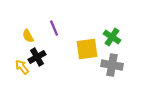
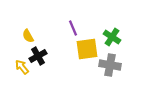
purple line: moved 19 px right
black cross: moved 1 px right, 1 px up
gray cross: moved 2 px left
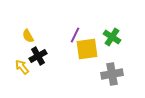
purple line: moved 2 px right, 7 px down; rotated 49 degrees clockwise
gray cross: moved 2 px right, 9 px down; rotated 20 degrees counterclockwise
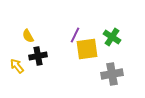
black cross: rotated 18 degrees clockwise
yellow arrow: moved 5 px left, 1 px up
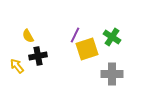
yellow square: rotated 10 degrees counterclockwise
gray cross: rotated 10 degrees clockwise
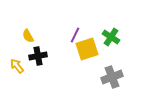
green cross: moved 1 px left
gray cross: moved 3 px down; rotated 20 degrees counterclockwise
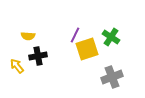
yellow semicircle: rotated 56 degrees counterclockwise
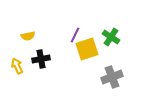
yellow semicircle: rotated 16 degrees counterclockwise
black cross: moved 3 px right, 3 px down
yellow arrow: rotated 14 degrees clockwise
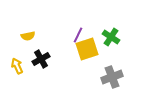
purple line: moved 3 px right
black cross: rotated 18 degrees counterclockwise
